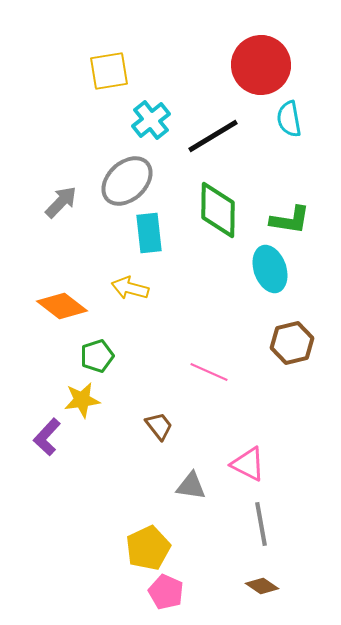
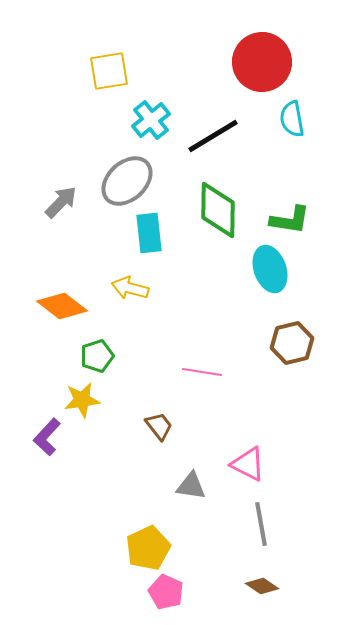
red circle: moved 1 px right, 3 px up
cyan semicircle: moved 3 px right
pink line: moved 7 px left; rotated 15 degrees counterclockwise
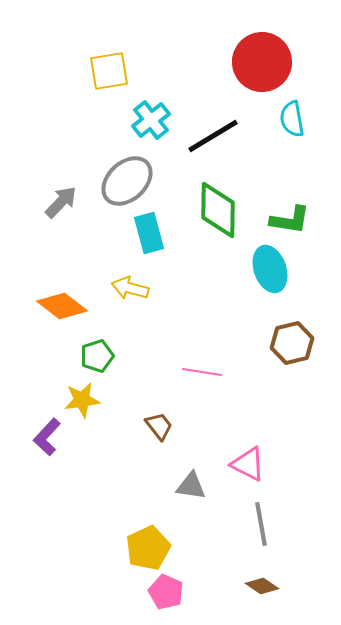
cyan rectangle: rotated 9 degrees counterclockwise
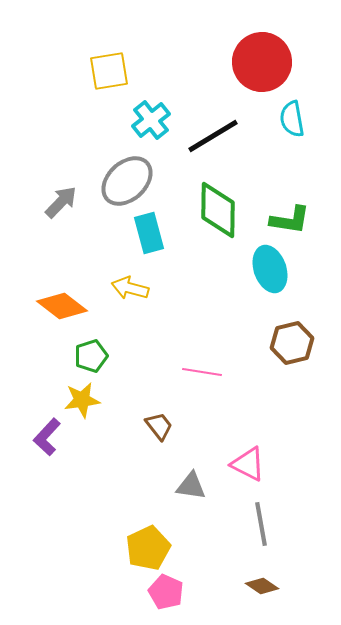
green pentagon: moved 6 px left
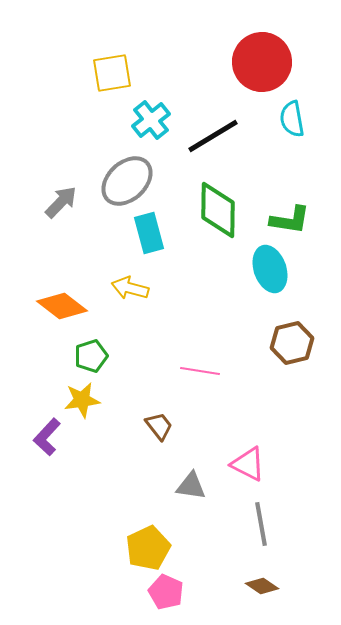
yellow square: moved 3 px right, 2 px down
pink line: moved 2 px left, 1 px up
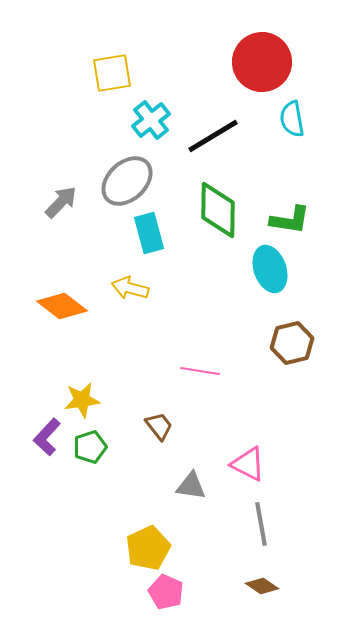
green pentagon: moved 1 px left, 91 px down
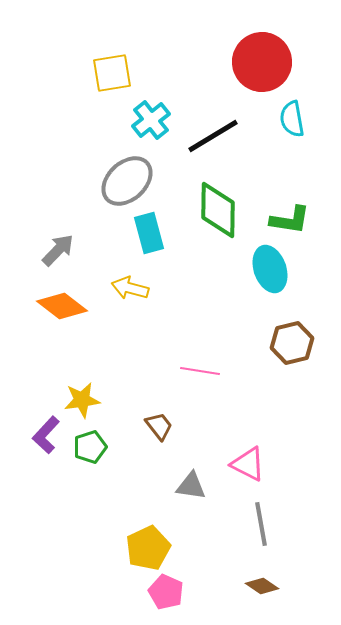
gray arrow: moved 3 px left, 48 px down
purple L-shape: moved 1 px left, 2 px up
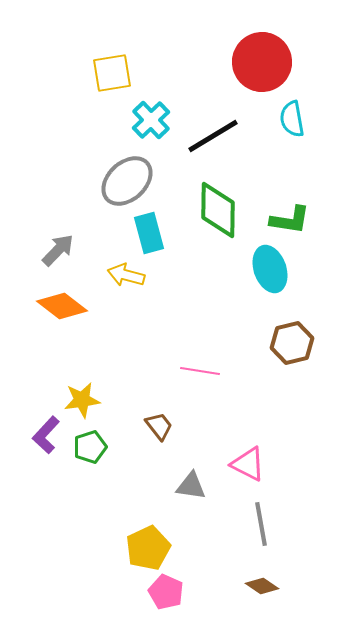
cyan cross: rotated 6 degrees counterclockwise
yellow arrow: moved 4 px left, 13 px up
